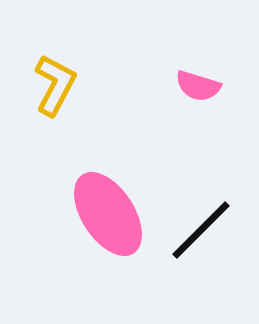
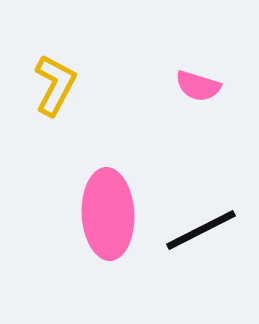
pink ellipse: rotated 30 degrees clockwise
black line: rotated 18 degrees clockwise
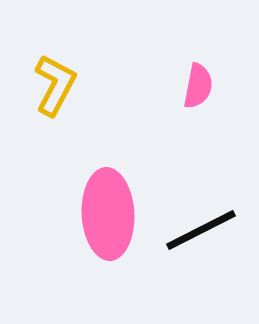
pink semicircle: rotated 96 degrees counterclockwise
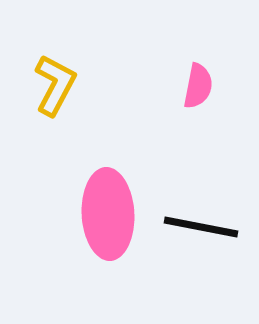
black line: moved 3 px up; rotated 38 degrees clockwise
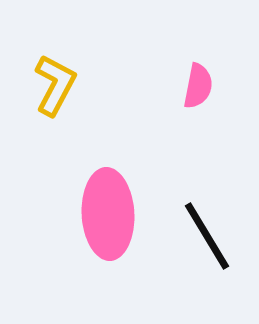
black line: moved 6 px right, 9 px down; rotated 48 degrees clockwise
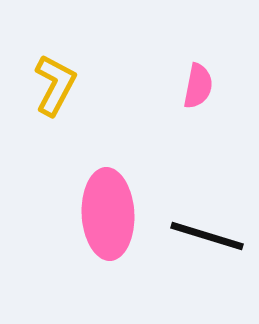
black line: rotated 42 degrees counterclockwise
